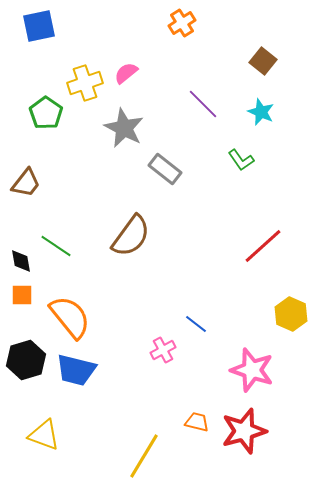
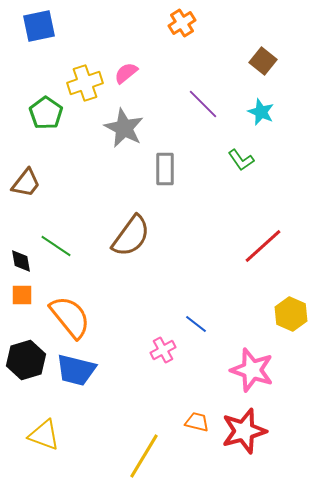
gray rectangle: rotated 52 degrees clockwise
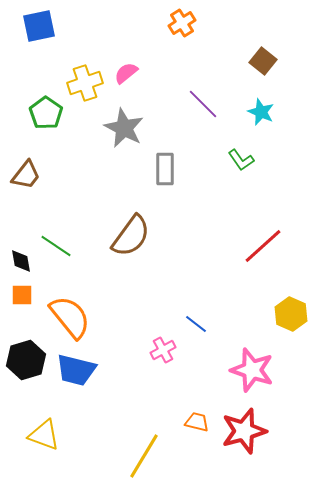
brown trapezoid: moved 8 px up
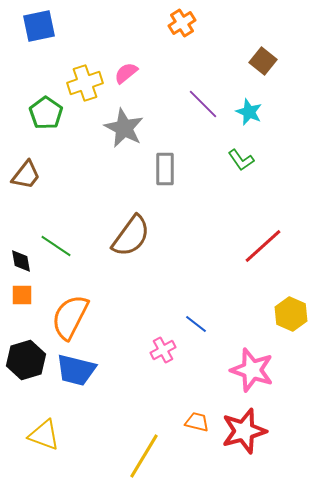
cyan star: moved 12 px left
orange semicircle: rotated 114 degrees counterclockwise
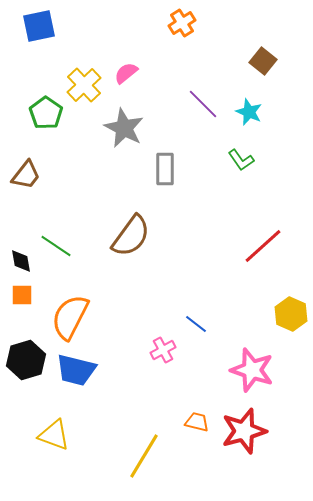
yellow cross: moved 1 px left, 2 px down; rotated 24 degrees counterclockwise
yellow triangle: moved 10 px right
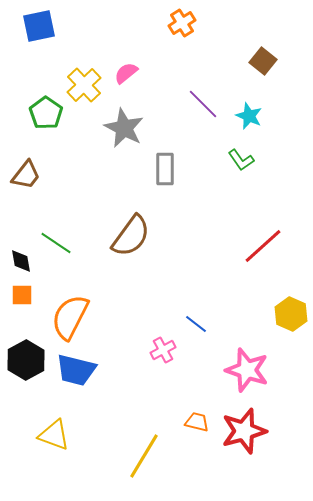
cyan star: moved 4 px down
green line: moved 3 px up
black hexagon: rotated 12 degrees counterclockwise
pink star: moved 5 px left
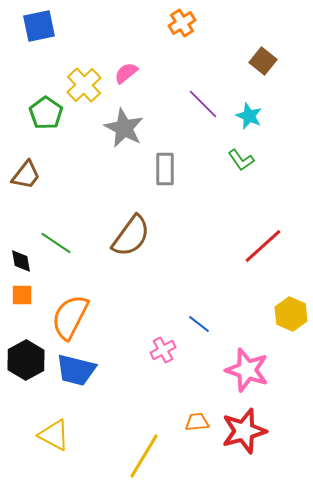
blue line: moved 3 px right
orange trapezoid: rotated 20 degrees counterclockwise
yellow triangle: rotated 8 degrees clockwise
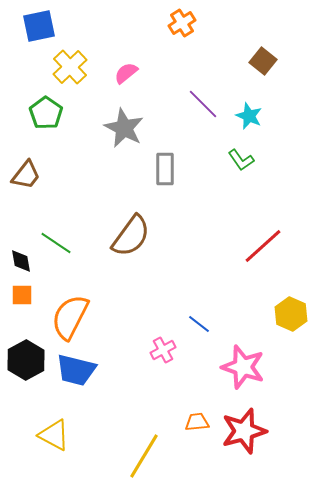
yellow cross: moved 14 px left, 18 px up
pink star: moved 4 px left, 3 px up
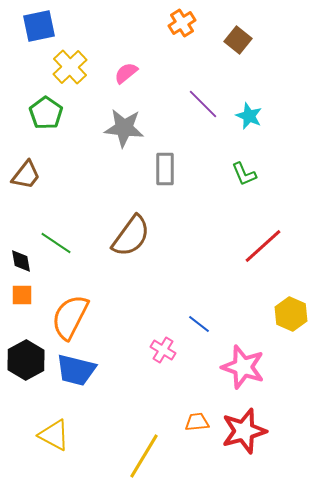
brown square: moved 25 px left, 21 px up
gray star: rotated 21 degrees counterclockwise
green L-shape: moved 3 px right, 14 px down; rotated 12 degrees clockwise
pink cross: rotated 30 degrees counterclockwise
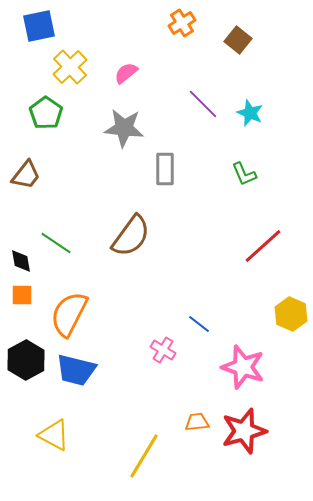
cyan star: moved 1 px right, 3 px up
orange semicircle: moved 1 px left, 3 px up
